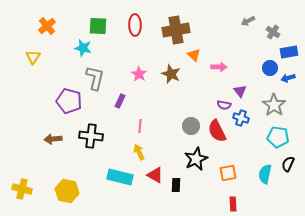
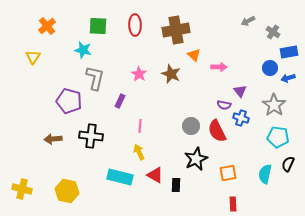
cyan star: moved 2 px down
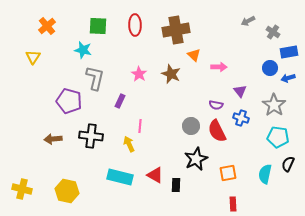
purple semicircle: moved 8 px left
yellow arrow: moved 10 px left, 8 px up
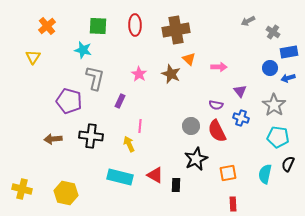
orange triangle: moved 5 px left, 4 px down
yellow hexagon: moved 1 px left, 2 px down
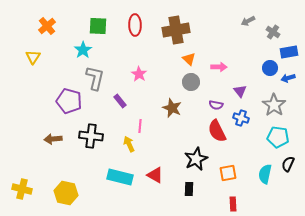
cyan star: rotated 24 degrees clockwise
brown star: moved 1 px right, 34 px down
purple rectangle: rotated 64 degrees counterclockwise
gray circle: moved 44 px up
black rectangle: moved 13 px right, 4 px down
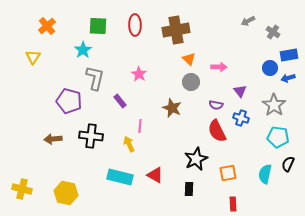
blue rectangle: moved 3 px down
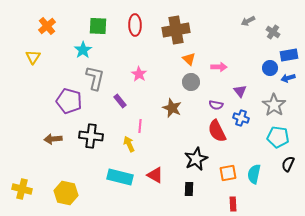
cyan semicircle: moved 11 px left
